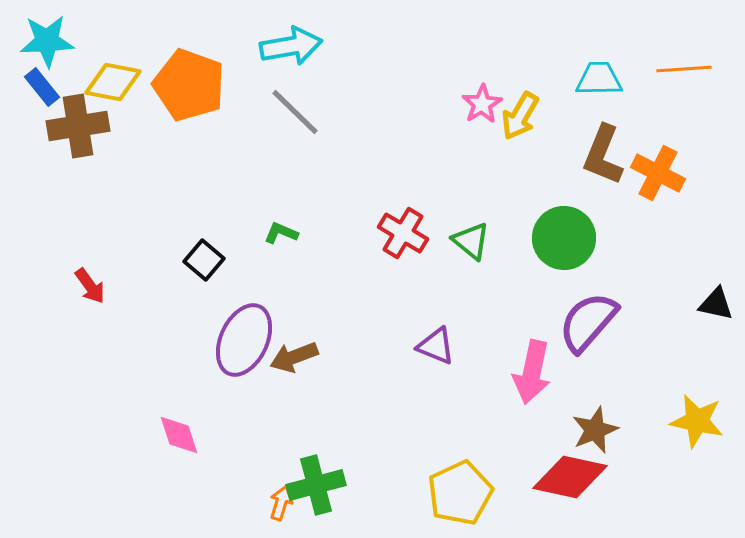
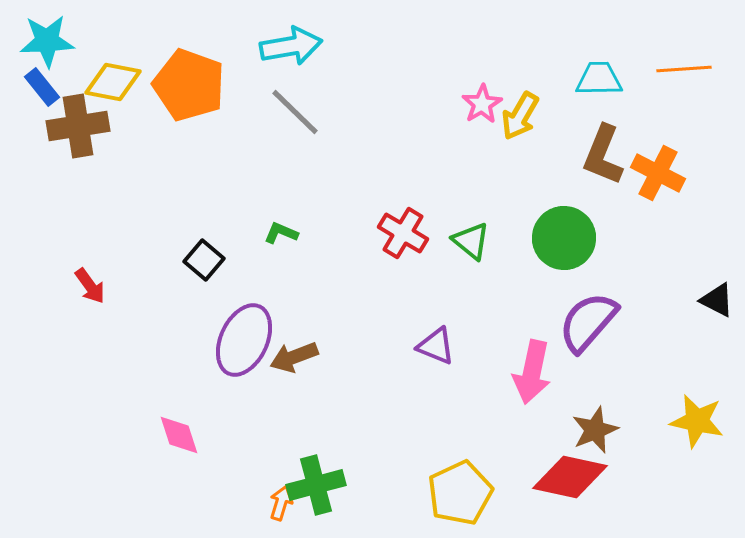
black triangle: moved 1 px right, 4 px up; rotated 15 degrees clockwise
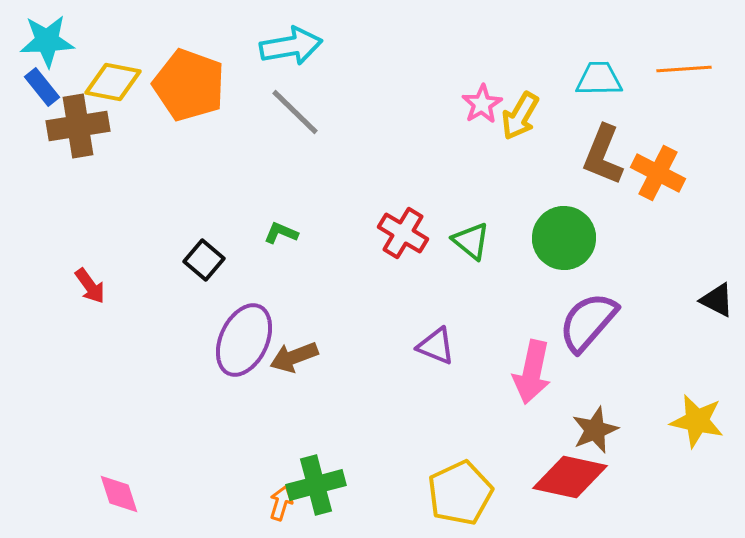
pink diamond: moved 60 px left, 59 px down
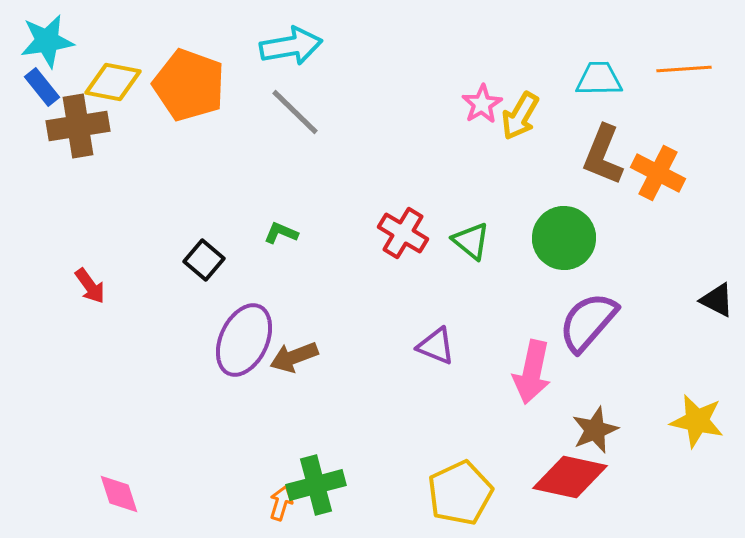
cyan star: rotated 6 degrees counterclockwise
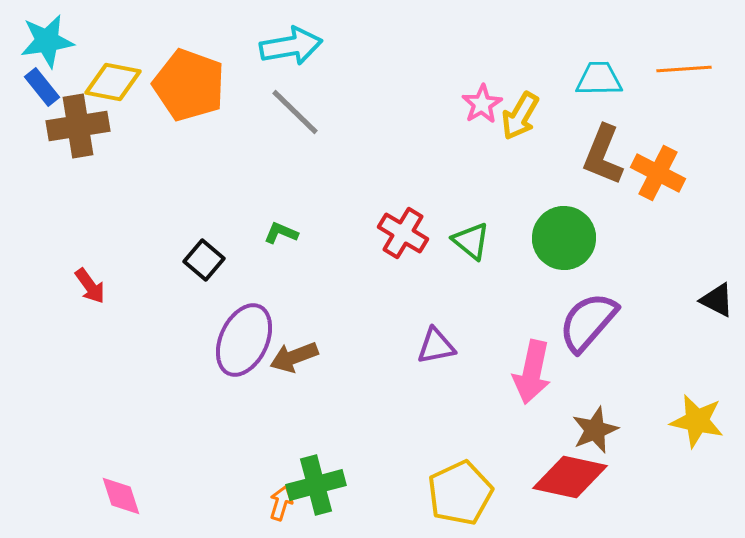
purple triangle: rotated 33 degrees counterclockwise
pink diamond: moved 2 px right, 2 px down
